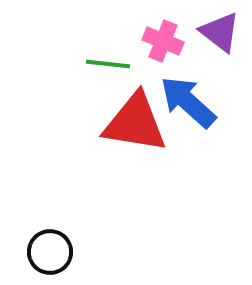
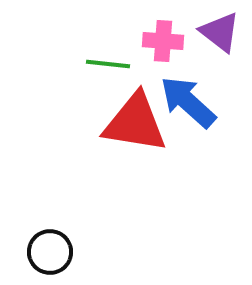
pink cross: rotated 18 degrees counterclockwise
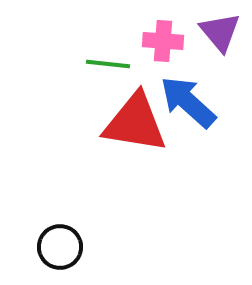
purple triangle: rotated 12 degrees clockwise
black circle: moved 10 px right, 5 px up
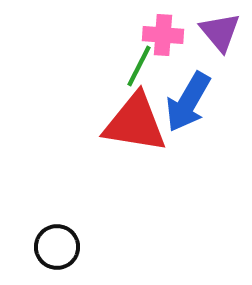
pink cross: moved 6 px up
green line: moved 31 px right, 2 px down; rotated 69 degrees counterclockwise
blue arrow: rotated 102 degrees counterclockwise
black circle: moved 3 px left
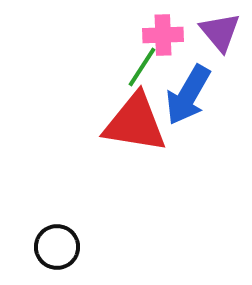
pink cross: rotated 6 degrees counterclockwise
green line: moved 3 px right, 1 px down; rotated 6 degrees clockwise
blue arrow: moved 7 px up
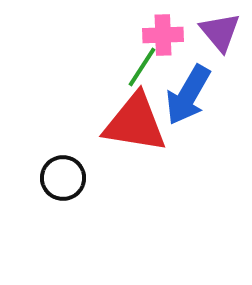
black circle: moved 6 px right, 69 px up
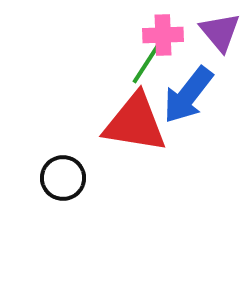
green line: moved 4 px right, 3 px up
blue arrow: rotated 8 degrees clockwise
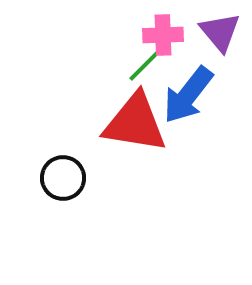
green line: rotated 12 degrees clockwise
